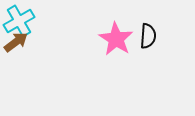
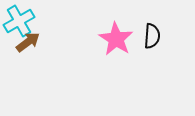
black semicircle: moved 4 px right
brown arrow: moved 12 px right
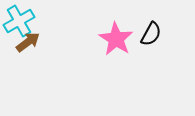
black semicircle: moved 1 px left, 2 px up; rotated 25 degrees clockwise
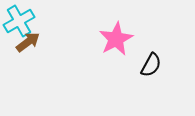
black semicircle: moved 31 px down
pink star: rotated 12 degrees clockwise
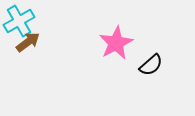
pink star: moved 4 px down
black semicircle: rotated 20 degrees clockwise
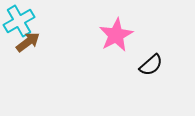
pink star: moved 8 px up
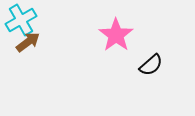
cyan cross: moved 2 px right, 1 px up
pink star: rotated 8 degrees counterclockwise
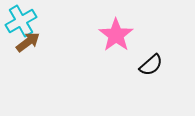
cyan cross: moved 1 px down
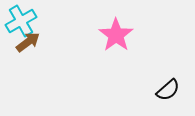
black semicircle: moved 17 px right, 25 px down
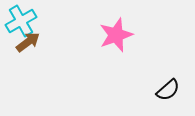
pink star: rotated 16 degrees clockwise
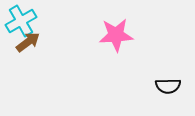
pink star: rotated 16 degrees clockwise
black semicircle: moved 4 px up; rotated 40 degrees clockwise
